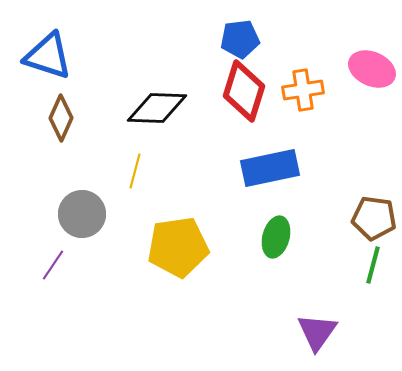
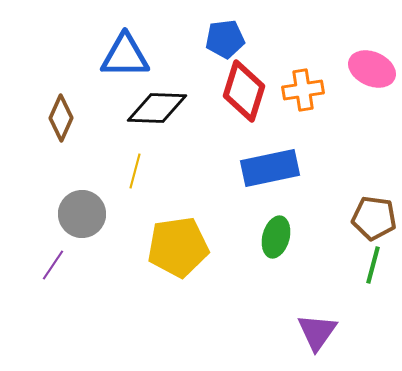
blue pentagon: moved 15 px left
blue triangle: moved 77 px right; rotated 18 degrees counterclockwise
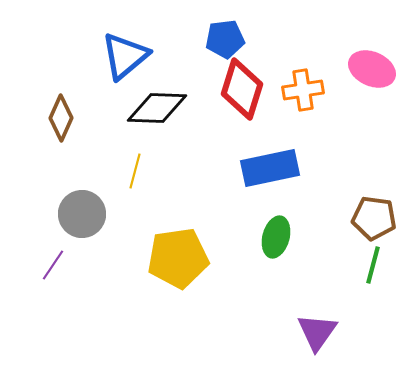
blue triangle: rotated 40 degrees counterclockwise
red diamond: moved 2 px left, 2 px up
yellow pentagon: moved 11 px down
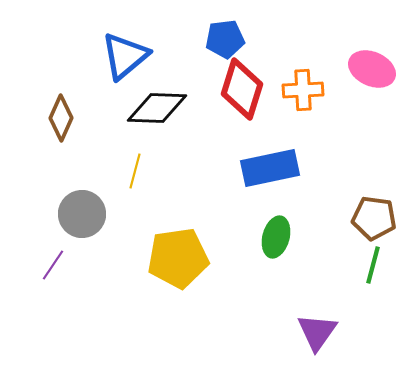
orange cross: rotated 6 degrees clockwise
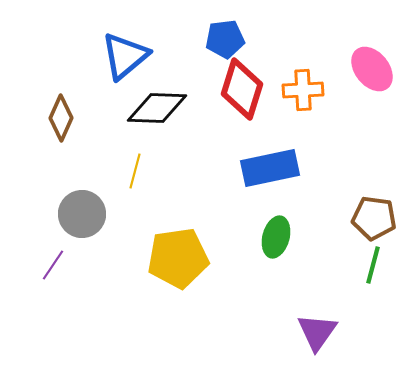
pink ellipse: rotated 27 degrees clockwise
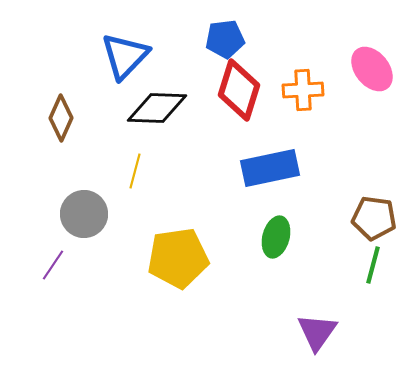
blue triangle: rotated 6 degrees counterclockwise
red diamond: moved 3 px left, 1 px down
gray circle: moved 2 px right
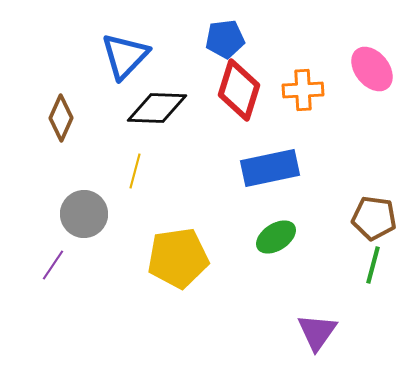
green ellipse: rotated 42 degrees clockwise
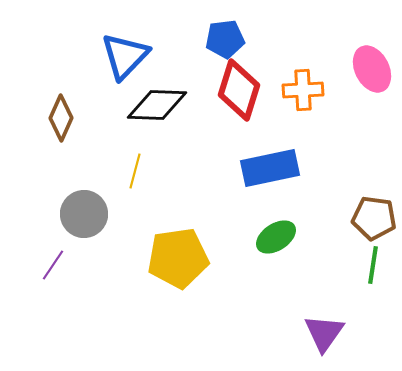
pink ellipse: rotated 12 degrees clockwise
black diamond: moved 3 px up
green line: rotated 6 degrees counterclockwise
purple triangle: moved 7 px right, 1 px down
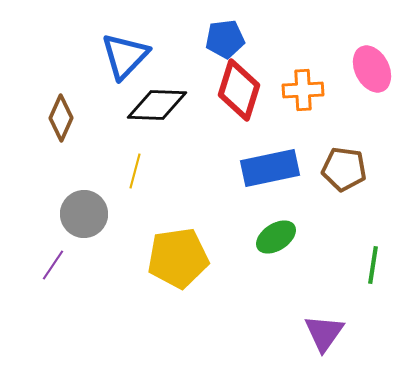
brown pentagon: moved 30 px left, 49 px up
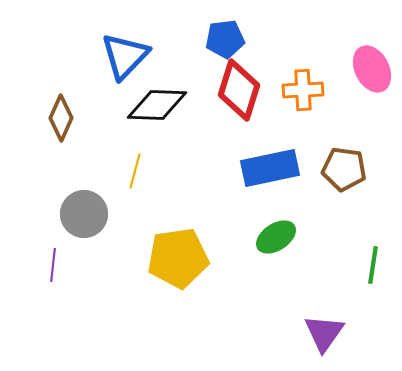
purple line: rotated 28 degrees counterclockwise
